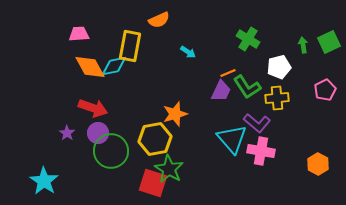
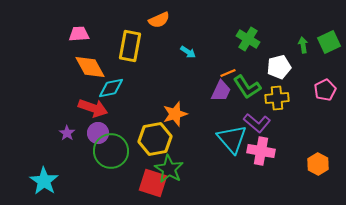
cyan diamond: moved 3 px left, 22 px down
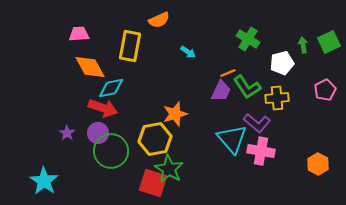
white pentagon: moved 3 px right, 4 px up
red arrow: moved 10 px right
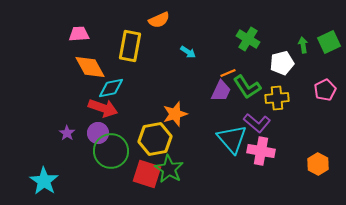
red square: moved 6 px left, 9 px up
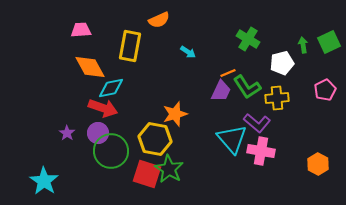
pink trapezoid: moved 2 px right, 4 px up
yellow hexagon: rotated 20 degrees clockwise
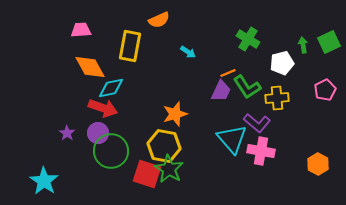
yellow hexagon: moved 9 px right, 7 px down
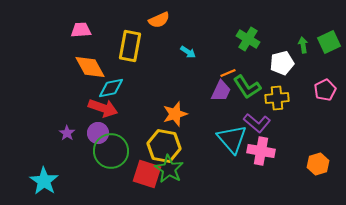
orange hexagon: rotated 15 degrees clockwise
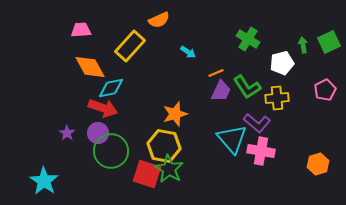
yellow rectangle: rotated 32 degrees clockwise
orange line: moved 12 px left
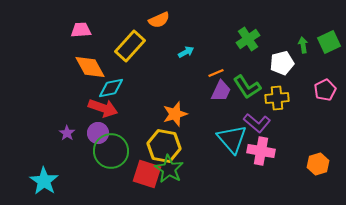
green cross: rotated 25 degrees clockwise
cyan arrow: moved 2 px left; rotated 63 degrees counterclockwise
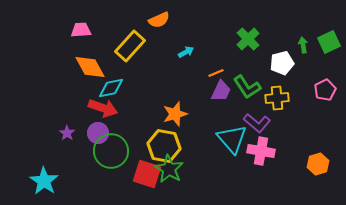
green cross: rotated 10 degrees counterclockwise
